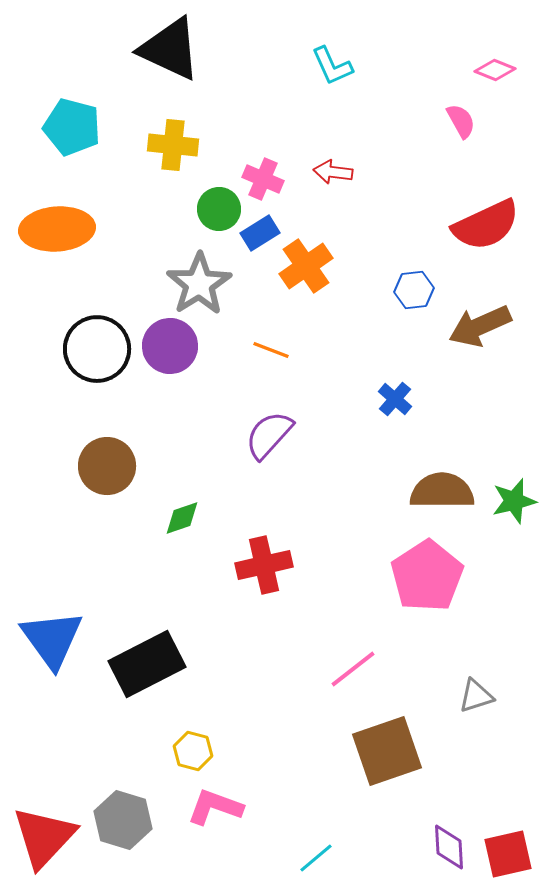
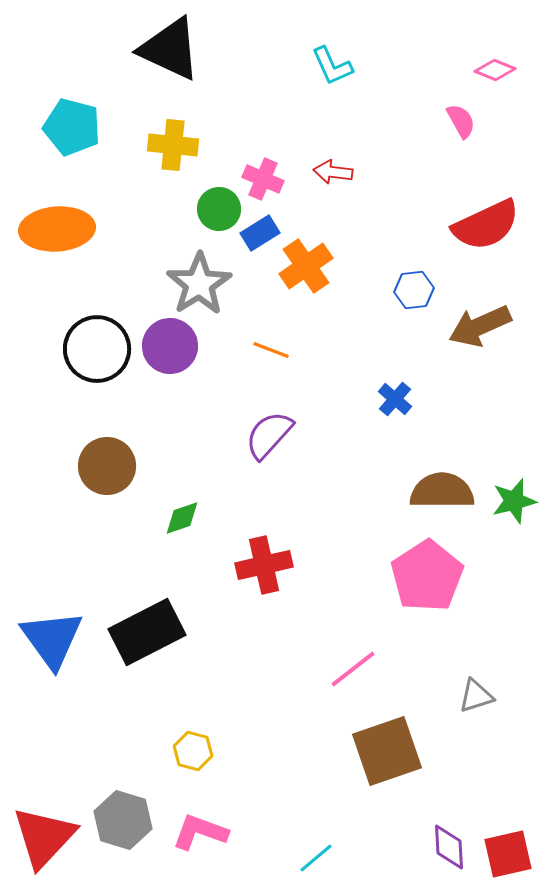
black rectangle: moved 32 px up
pink L-shape: moved 15 px left, 25 px down
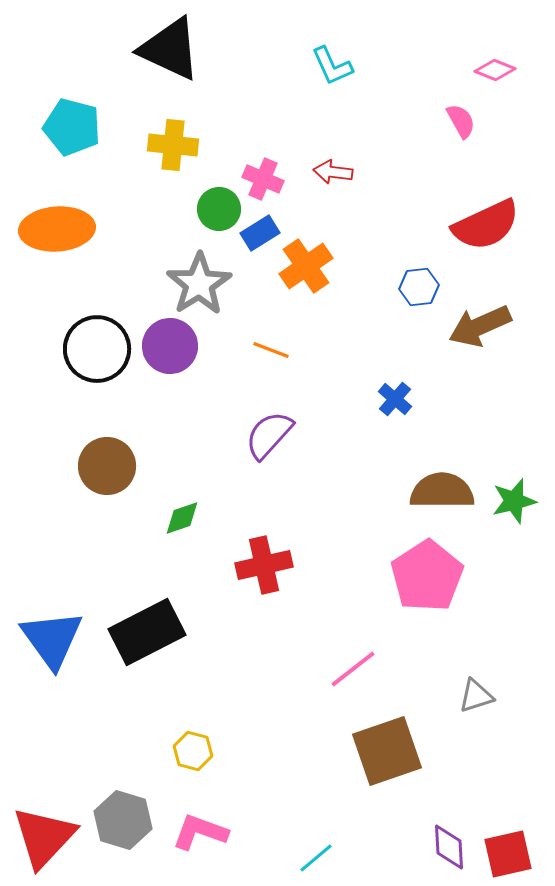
blue hexagon: moved 5 px right, 3 px up
